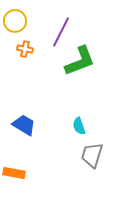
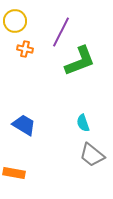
cyan semicircle: moved 4 px right, 3 px up
gray trapezoid: rotated 68 degrees counterclockwise
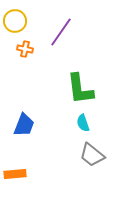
purple line: rotated 8 degrees clockwise
green L-shape: moved 28 px down; rotated 104 degrees clockwise
blue trapezoid: rotated 80 degrees clockwise
orange rectangle: moved 1 px right, 1 px down; rotated 15 degrees counterclockwise
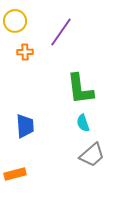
orange cross: moved 3 px down; rotated 14 degrees counterclockwise
blue trapezoid: moved 1 px right, 1 px down; rotated 25 degrees counterclockwise
gray trapezoid: rotated 80 degrees counterclockwise
orange rectangle: rotated 10 degrees counterclockwise
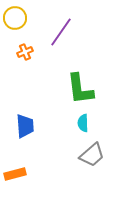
yellow circle: moved 3 px up
orange cross: rotated 21 degrees counterclockwise
cyan semicircle: rotated 18 degrees clockwise
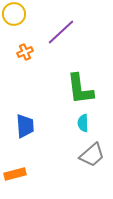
yellow circle: moved 1 px left, 4 px up
purple line: rotated 12 degrees clockwise
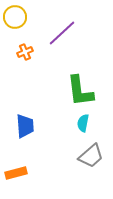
yellow circle: moved 1 px right, 3 px down
purple line: moved 1 px right, 1 px down
green L-shape: moved 2 px down
cyan semicircle: rotated 12 degrees clockwise
gray trapezoid: moved 1 px left, 1 px down
orange rectangle: moved 1 px right, 1 px up
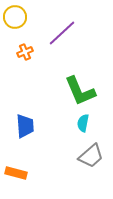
green L-shape: rotated 16 degrees counterclockwise
orange rectangle: rotated 30 degrees clockwise
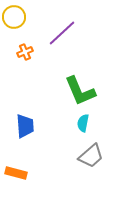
yellow circle: moved 1 px left
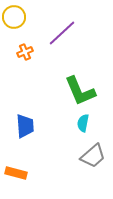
gray trapezoid: moved 2 px right
